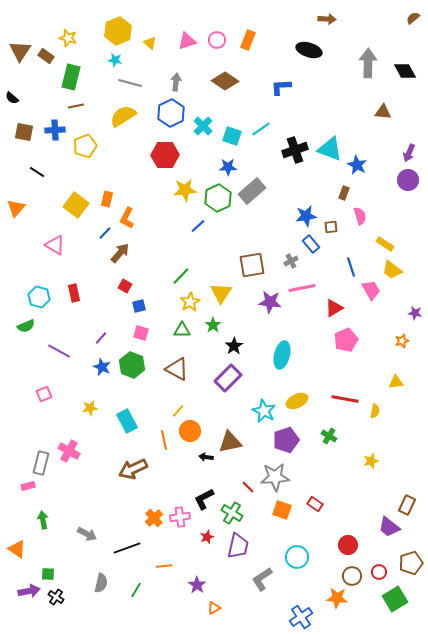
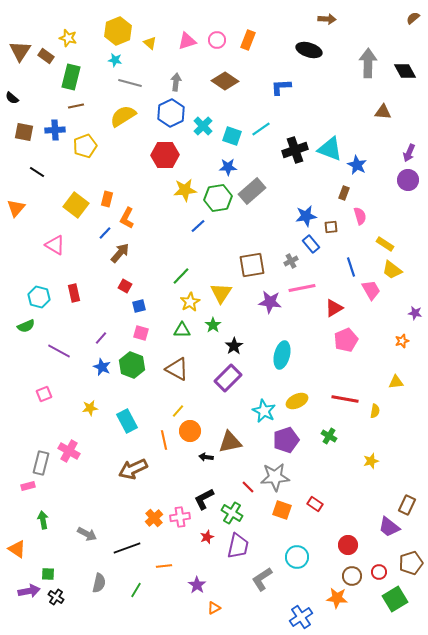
green hexagon at (218, 198): rotated 16 degrees clockwise
gray semicircle at (101, 583): moved 2 px left
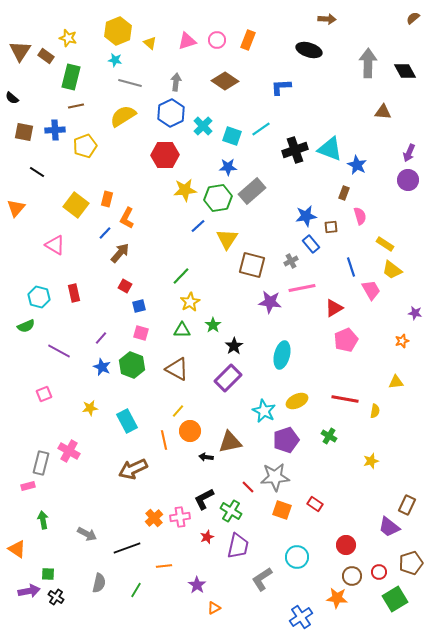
brown square at (252, 265): rotated 24 degrees clockwise
yellow triangle at (221, 293): moved 6 px right, 54 px up
green cross at (232, 513): moved 1 px left, 2 px up
red circle at (348, 545): moved 2 px left
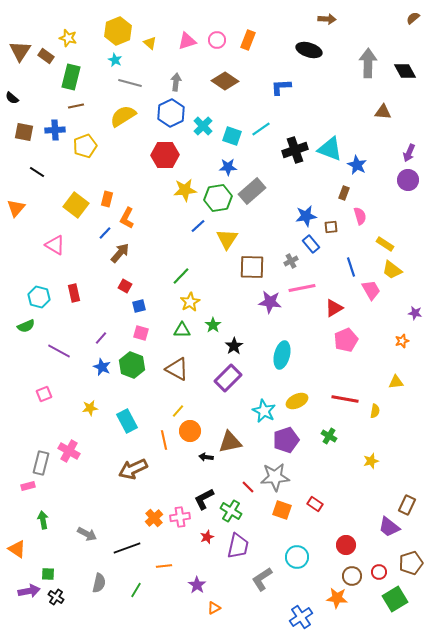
cyan star at (115, 60): rotated 16 degrees clockwise
brown square at (252, 265): moved 2 px down; rotated 12 degrees counterclockwise
